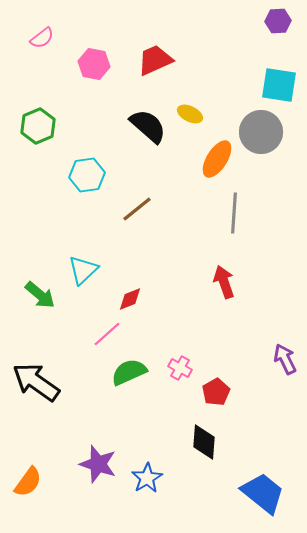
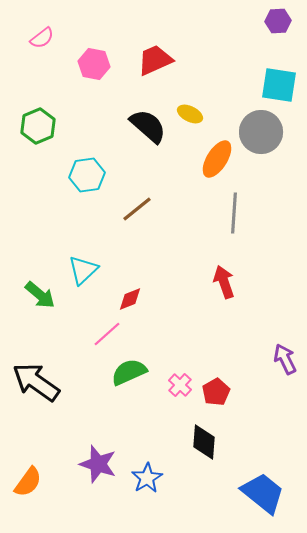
pink cross: moved 17 px down; rotated 15 degrees clockwise
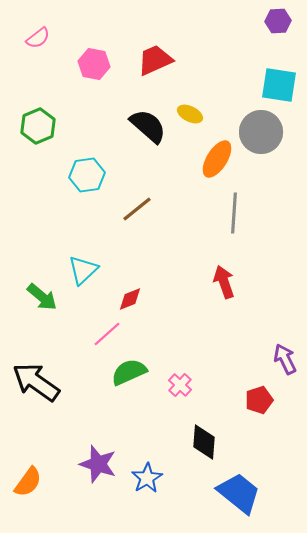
pink semicircle: moved 4 px left
green arrow: moved 2 px right, 2 px down
red pentagon: moved 43 px right, 8 px down; rotated 12 degrees clockwise
blue trapezoid: moved 24 px left
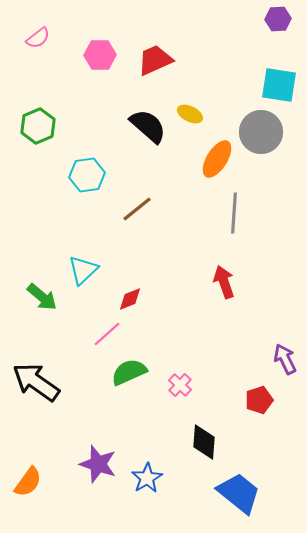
purple hexagon: moved 2 px up
pink hexagon: moved 6 px right, 9 px up; rotated 12 degrees counterclockwise
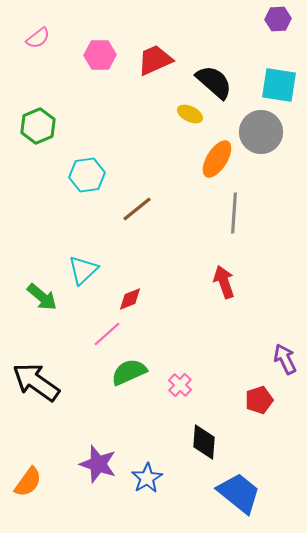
black semicircle: moved 66 px right, 44 px up
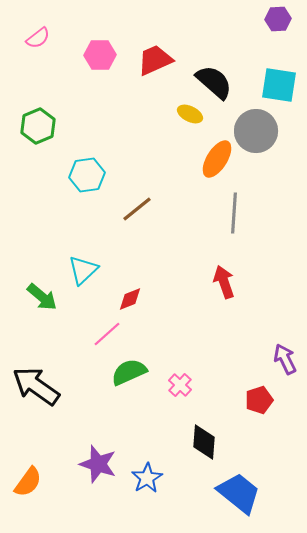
gray circle: moved 5 px left, 1 px up
black arrow: moved 4 px down
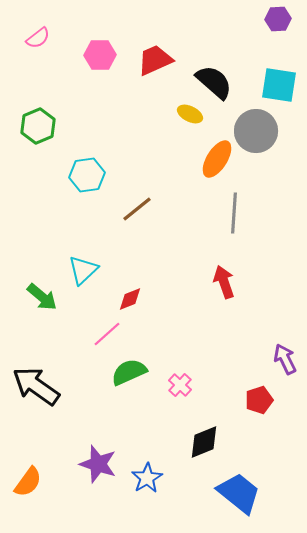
black diamond: rotated 63 degrees clockwise
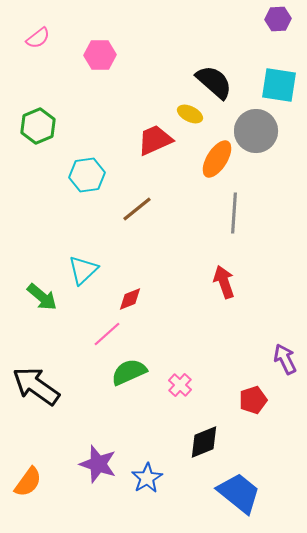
red trapezoid: moved 80 px down
red pentagon: moved 6 px left
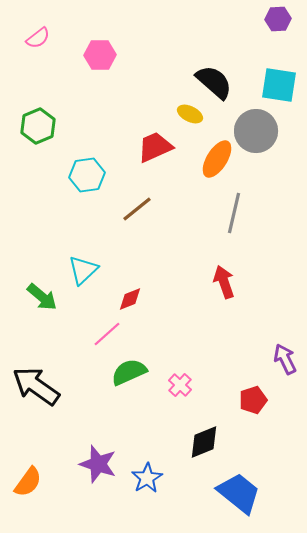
red trapezoid: moved 7 px down
gray line: rotated 9 degrees clockwise
